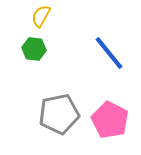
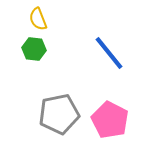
yellow semicircle: moved 3 px left, 3 px down; rotated 50 degrees counterclockwise
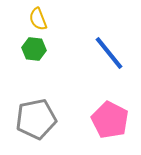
gray pentagon: moved 23 px left, 5 px down
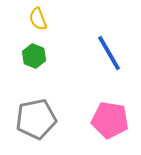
green hexagon: moved 7 px down; rotated 15 degrees clockwise
blue line: rotated 9 degrees clockwise
pink pentagon: rotated 18 degrees counterclockwise
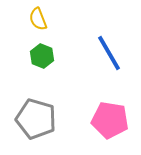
green hexagon: moved 8 px right
gray pentagon: rotated 27 degrees clockwise
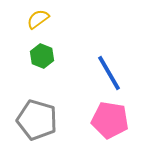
yellow semicircle: rotated 75 degrees clockwise
blue line: moved 20 px down
gray pentagon: moved 1 px right, 1 px down
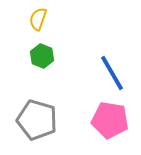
yellow semicircle: rotated 35 degrees counterclockwise
blue line: moved 3 px right
